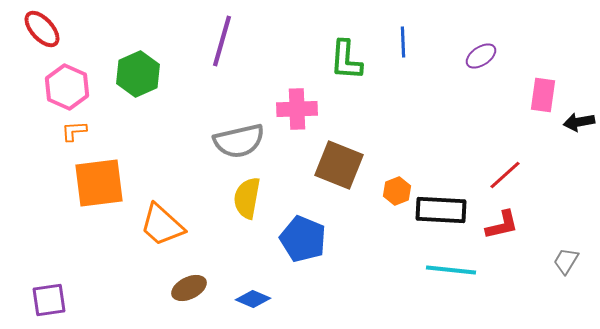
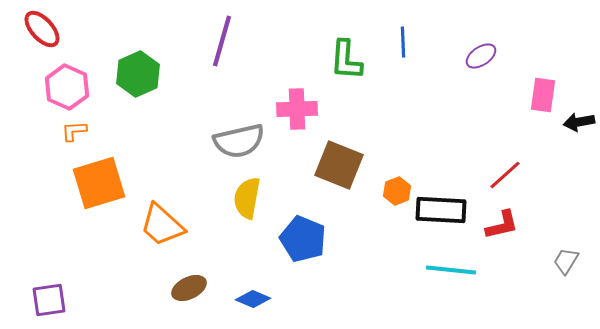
orange square: rotated 10 degrees counterclockwise
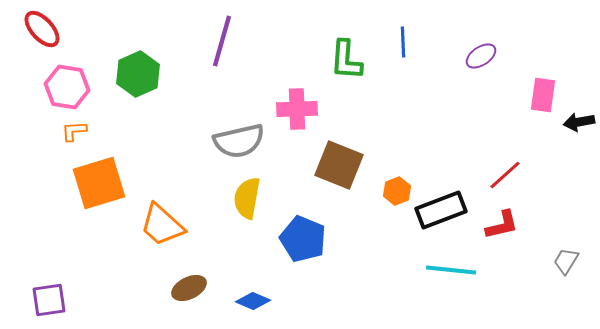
pink hexagon: rotated 15 degrees counterclockwise
black rectangle: rotated 24 degrees counterclockwise
blue diamond: moved 2 px down
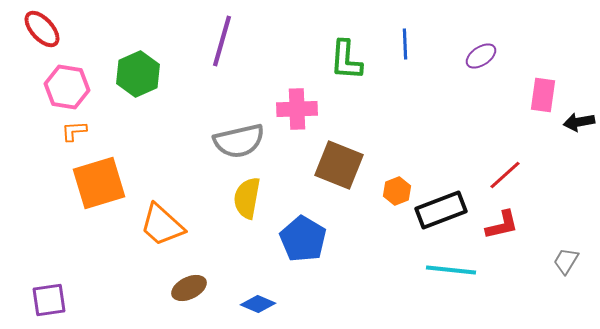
blue line: moved 2 px right, 2 px down
blue pentagon: rotated 9 degrees clockwise
blue diamond: moved 5 px right, 3 px down
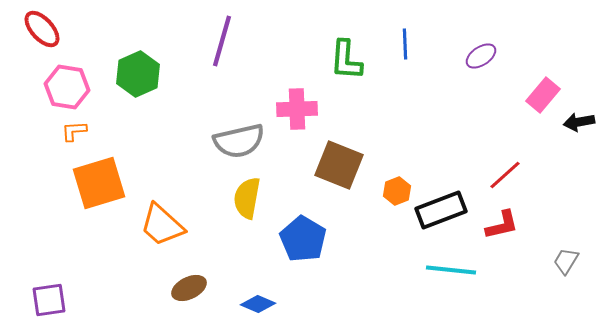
pink rectangle: rotated 32 degrees clockwise
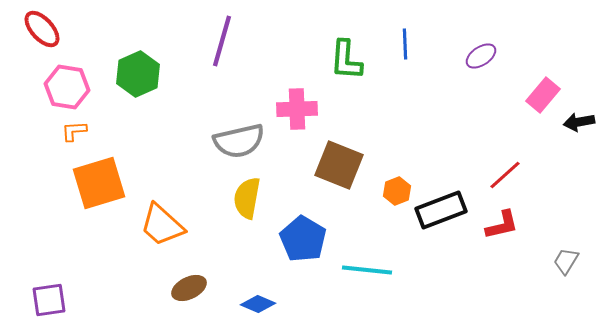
cyan line: moved 84 px left
